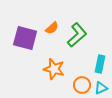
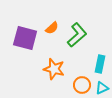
cyan triangle: moved 1 px right
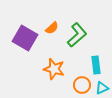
purple square: rotated 15 degrees clockwise
cyan rectangle: moved 4 px left, 1 px down; rotated 18 degrees counterclockwise
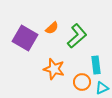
green L-shape: moved 1 px down
orange circle: moved 3 px up
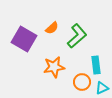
purple square: moved 1 px left, 1 px down
orange star: moved 2 px up; rotated 25 degrees counterclockwise
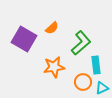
green L-shape: moved 4 px right, 7 px down
orange circle: moved 1 px right
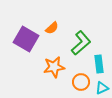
purple square: moved 2 px right
cyan rectangle: moved 3 px right, 1 px up
orange circle: moved 2 px left
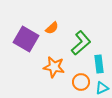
orange star: rotated 20 degrees clockwise
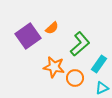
purple square: moved 2 px right, 3 px up; rotated 25 degrees clockwise
green L-shape: moved 1 px left, 1 px down
cyan rectangle: rotated 42 degrees clockwise
orange circle: moved 6 px left, 4 px up
